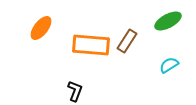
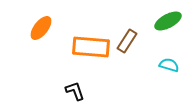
orange rectangle: moved 2 px down
cyan semicircle: rotated 48 degrees clockwise
black L-shape: rotated 40 degrees counterclockwise
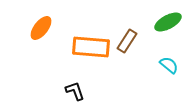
green ellipse: moved 1 px down
cyan semicircle: rotated 24 degrees clockwise
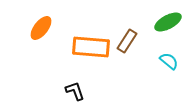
cyan semicircle: moved 4 px up
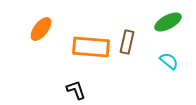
orange ellipse: moved 1 px down
brown rectangle: moved 1 px down; rotated 20 degrees counterclockwise
black L-shape: moved 1 px right, 1 px up
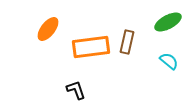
orange ellipse: moved 7 px right
orange rectangle: rotated 12 degrees counterclockwise
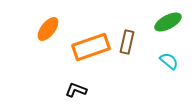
orange rectangle: rotated 12 degrees counterclockwise
black L-shape: rotated 50 degrees counterclockwise
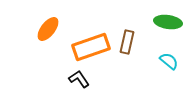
green ellipse: rotated 36 degrees clockwise
black L-shape: moved 3 px right, 11 px up; rotated 35 degrees clockwise
